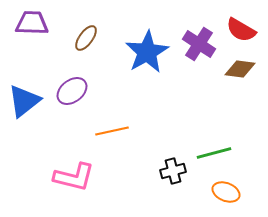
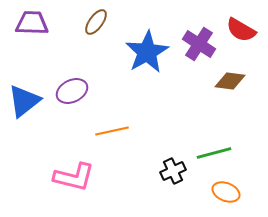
brown ellipse: moved 10 px right, 16 px up
brown diamond: moved 10 px left, 12 px down
purple ellipse: rotated 12 degrees clockwise
black cross: rotated 10 degrees counterclockwise
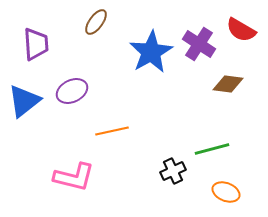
purple trapezoid: moved 4 px right, 21 px down; rotated 84 degrees clockwise
blue star: moved 4 px right
brown diamond: moved 2 px left, 3 px down
green line: moved 2 px left, 4 px up
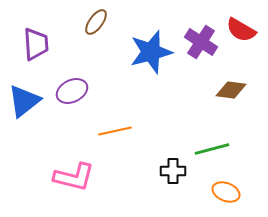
purple cross: moved 2 px right, 2 px up
blue star: rotated 15 degrees clockwise
brown diamond: moved 3 px right, 6 px down
orange line: moved 3 px right
black cross: rotated 25 degrees clockwise
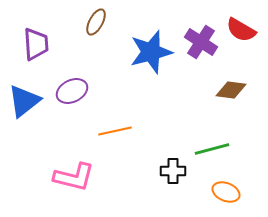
brown ellipse: rotated 8 degrees counterclockwise
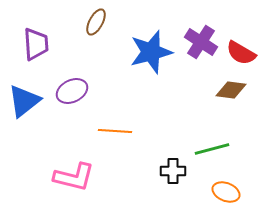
red semicircle: moved 23 px down
orange line: rotated 16 degrees clockwise
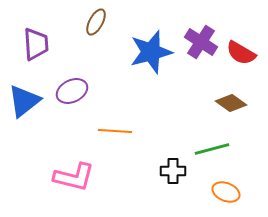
brown diamond: moved 13 px down; rotated 28 degrees clockwise
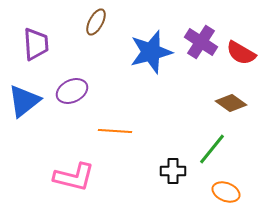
green line: rotated 36 degrees counterclockwise
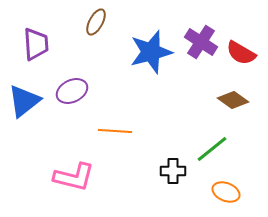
brown diamond: moved 2 px right, 3 px up
green line: rotated 12 degrees clockwise
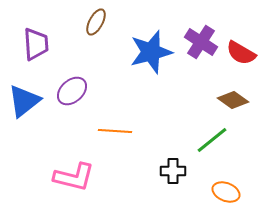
purple ellipse: rotated 16 degrees counterclockwise
green line: moved 9 px up
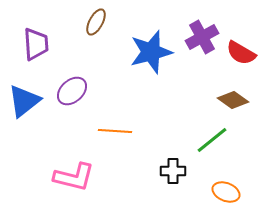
purple cross: moved 1 px right, 5 px up; rotated 28 degrees clockwise
